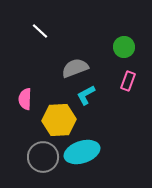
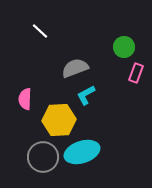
pink rectangle: moved 8 px right, 8 px up
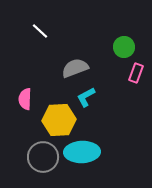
cyan L-shape: moved 2 px down
cyan ellipse: rotated 16 degrees clockwise
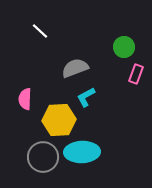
pink rectangle: moved 1 px down
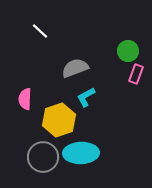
green circle: moved 4 px right, 4 px down
yellow hexagon: rotated 16 degrees counterclockwise
cyan ellipse: moved 1 px left, 1 px down
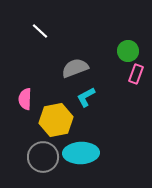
yellow hexagon: moved 3 px left; rotated 8 degrees clockwise
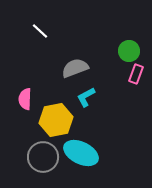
green circle: moved 1 px right
cyan ellipse: rotated 28 degrees clockwise
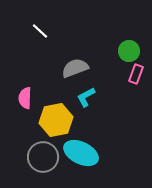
pink semicircle: moved 1 px up
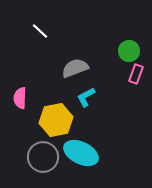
pink semicircle: moved 5 px left
